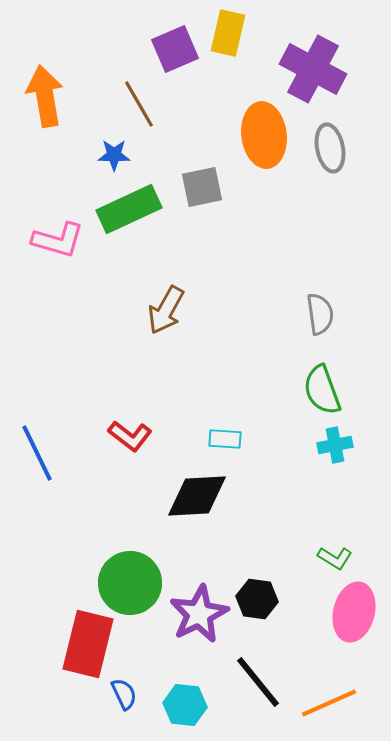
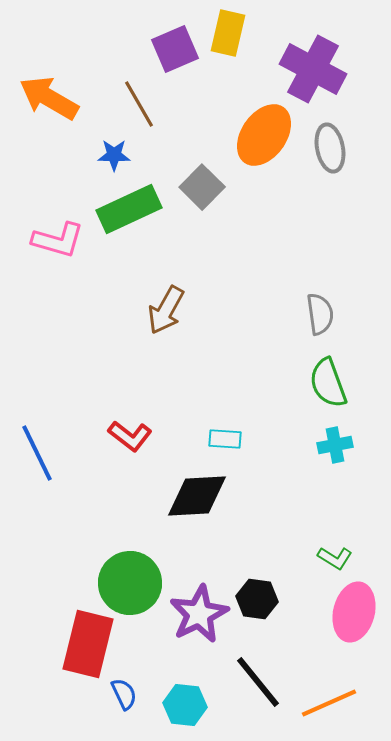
orange arrow: moved 4 px right, 2 px down; rotated 50 degrees counterclockwise
orange ellipse: rotated 42 degrees clockwise
gray square: rotated 33 degrees counterclockwise
green semicircle: moved 6 px right, 7 px up
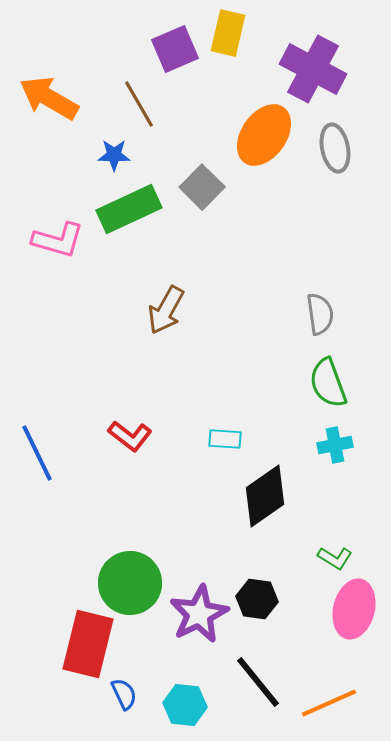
gray ellipse: moved 5 px right
black diamond: moved 68 px right; rotated 32 degrees counterclockwise
pink ellipse: moved 3 px up
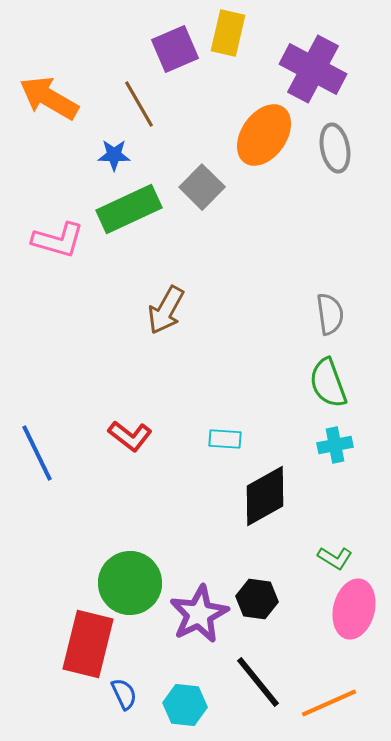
gray semicircle: moved 10 px right
black diamond: rotated 6 degrees clockwise
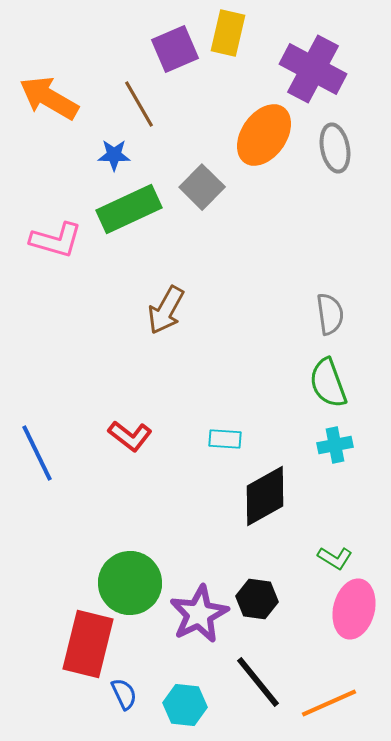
pink L-shape: moved 2 px left
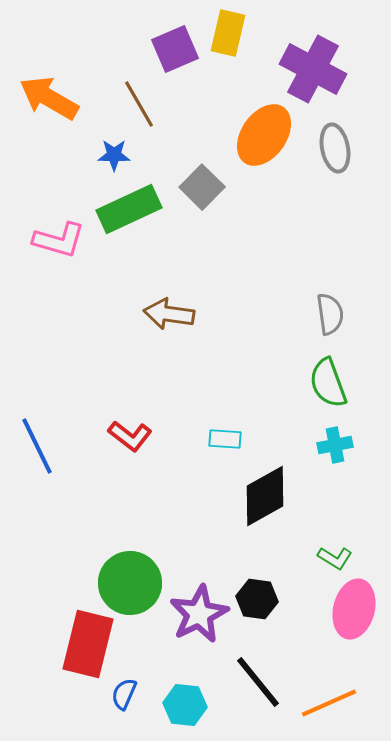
pink L-shape: moved 3 px right
brown arrow: moved 3 px right, 4 px down; rotated 69 degrees clockwise
blue line: moved 7 px up
blue semicircle: rotated 132 degrees counterclockwise
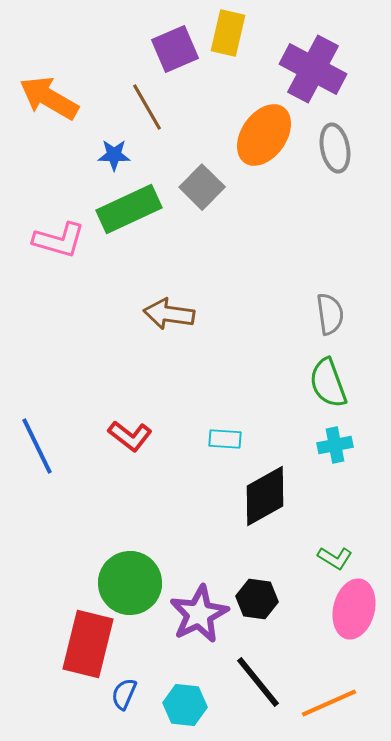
brown line: moved 8 px right, 3 px down
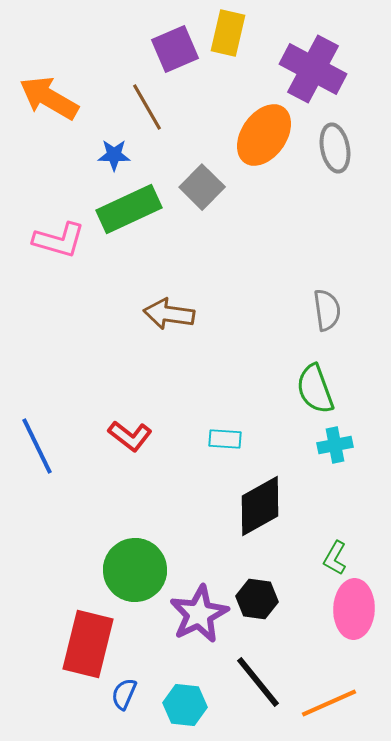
gray semicircle: moved 3 px left, 4 px up
green semicircle: moved 13 px left, 6 px down
black diamond: moved 5 px left, 10 px down
green L-shape: rotated 88 degrees clockwise
green circle: moved 5 px right, 13 px up
pink ellipse: rotated 12 degrees counterclockwise
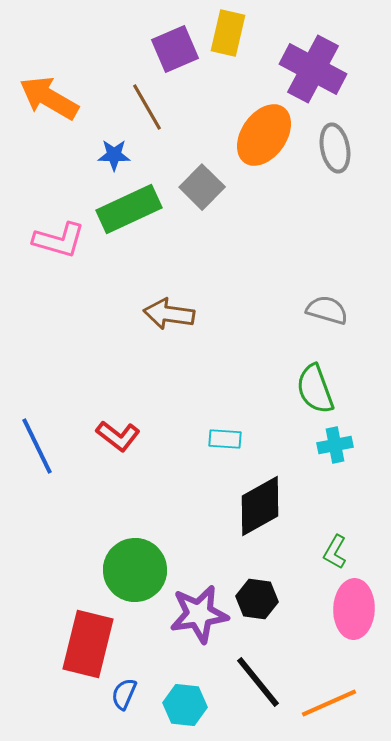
gray semicircle: rotated 66 degrees counterclockwise
red L-shape: moved 12 px left
green L-shape: moved 6 px up
purple star: rotated 18 degrees clockwise
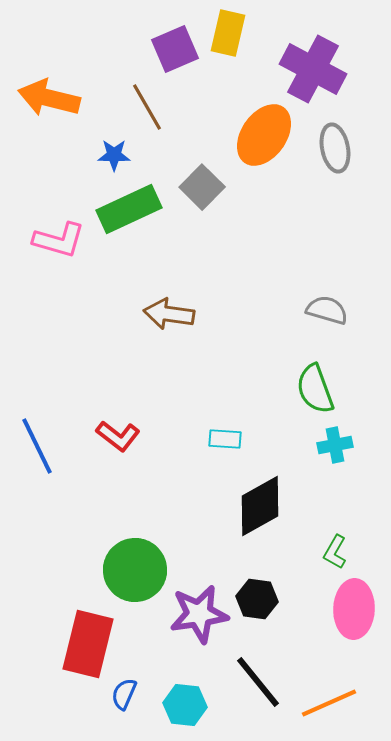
orange arrow: rotated 16 degrees counterclockwise
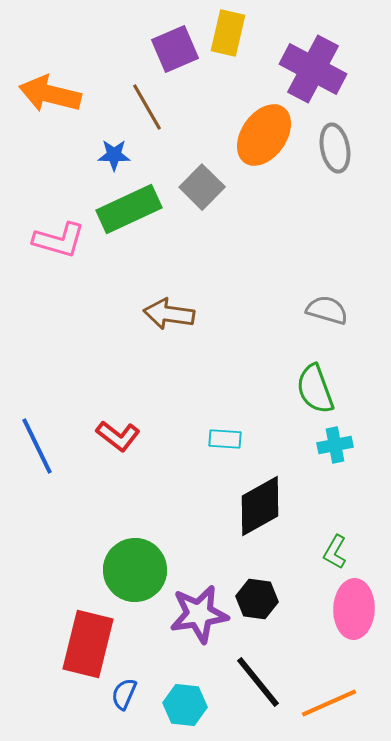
orange arrow: moved 1 px right, 4 px up
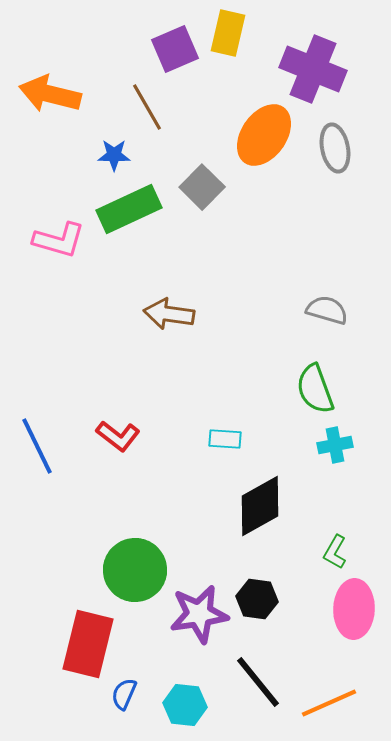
purple cross: rotated 6 degrees counterclockwise
